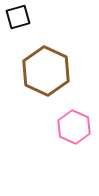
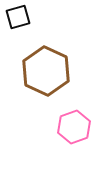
pink hexagon: rotated 16 degrees clockwise
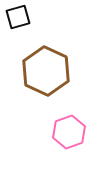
pink hexagon: moved 5 px left, 5 px down
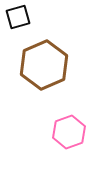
brown hexagon: moved 2 px left, 6 px up; rotated 12 degrees clockwise
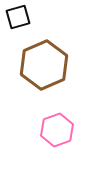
pink hexagon: moved 12 px left, 2 px up
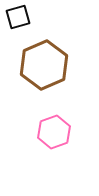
pink hexagon: moved 3 px left, 2 px down
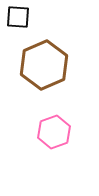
black square: rotated 20 degrees clockwise
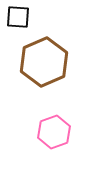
brown hexagon: moved 3 px up
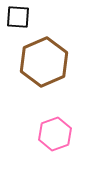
pink hexagon: moved 1 px right, 2 px down
